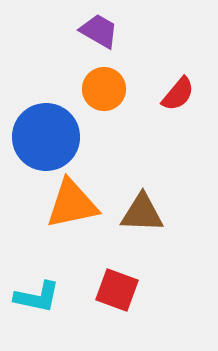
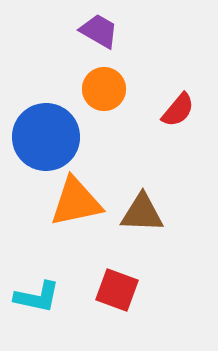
red semicircle: moved 16 px down
orange triangle: moved 4 px right, 2 px up
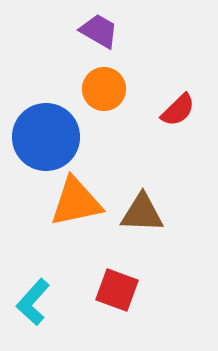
red semicircle: rotated 6 degrees clockwise
cyan L-shape: moved 4 px left, 5 px down; rotated 120 degrees clockwise
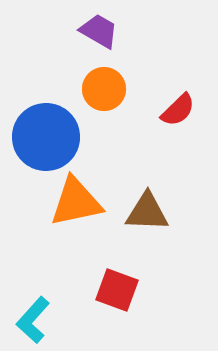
brown triangle: moved 5 px right, 1 px up
cyan L-shape: moved 18 px down
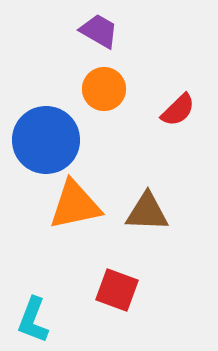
blue circle: moved 3 px down
orange triangle: moved 1 px left, 3 px down
cyan L-shape: rotated 21 degrees counterclockwise
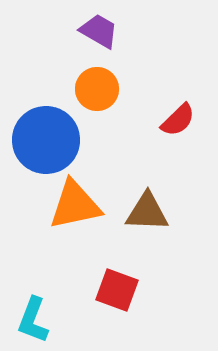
orange circle: moved 7 px left
red semicircle: moved 10 px down
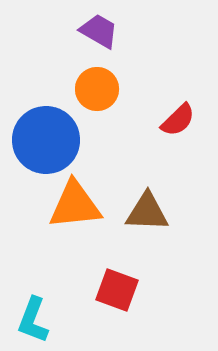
orange triangle: rotated 6 degrees clockwise
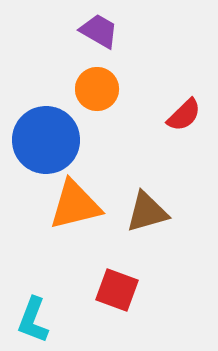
red semicircle: moved 6 px right, 5 px up
orange triangle: rotated 8 degrees counterclockwise
brown triangle: rotated 18 degrees counterclockwise
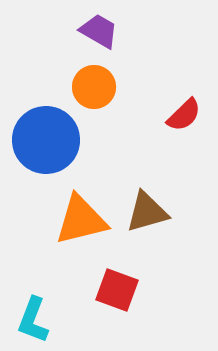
orange circle: moved 3 px left, 2 px up
orange triangle: moved 6 px right, 15 px down
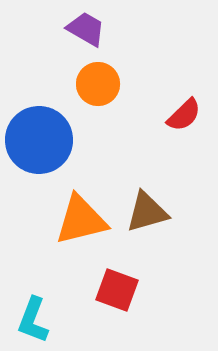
purple trapezoid: moved 13 px left, 2 px up
orange circle: moved 4 px right, 3 px up
blue circle: moved 7 px left
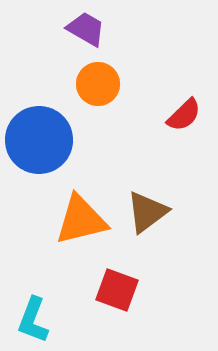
brown triangle: rotated 21 degrees counterclockwise
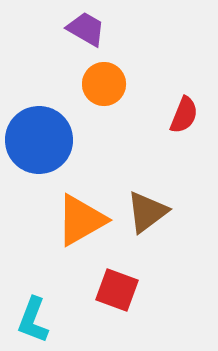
orange circle: moved 6 px right
red semicircle: rotated 24 degrees counterclockwise
orange triangle: rotated 16 degrees counterclockwise
